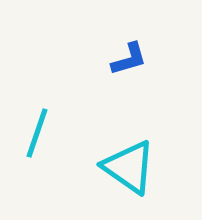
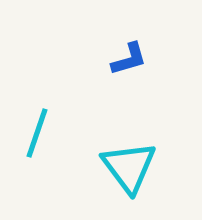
cyan triangle: rotated 18 degrees clockwise
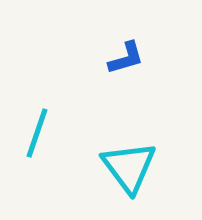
blue L-shape: moved 3 px left, 1 px up
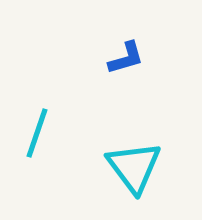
cyan triangle: moved 5 px right
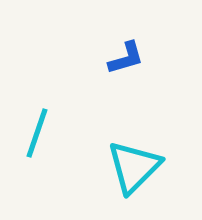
cyan triangle: rotated 22 degrees clockwise
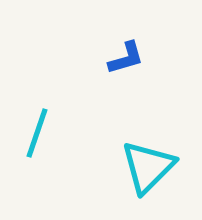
cyan triangle: moved 14 px right
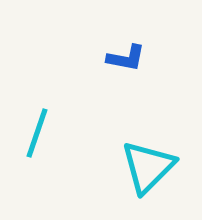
blue L-shape: rotated 27 degrees clockwise
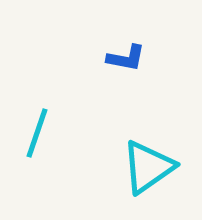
cyan triangle: rotated 10 degrees clockwise
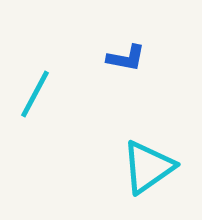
cyan line: moved 2 px left, 39 px up; rotated 9 degrees clockwise
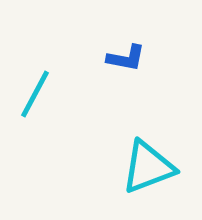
cyan triangle: rotated 14 degrees clockwise
